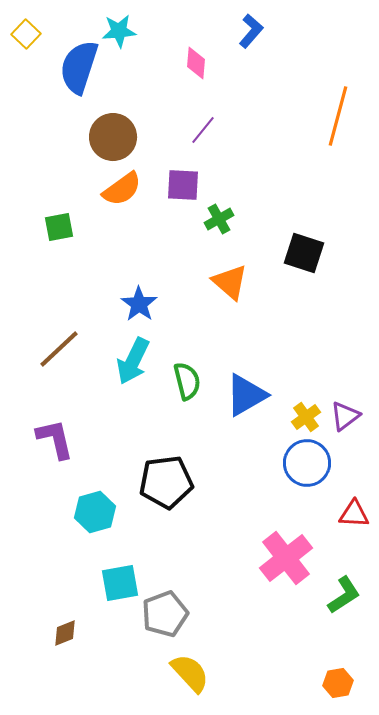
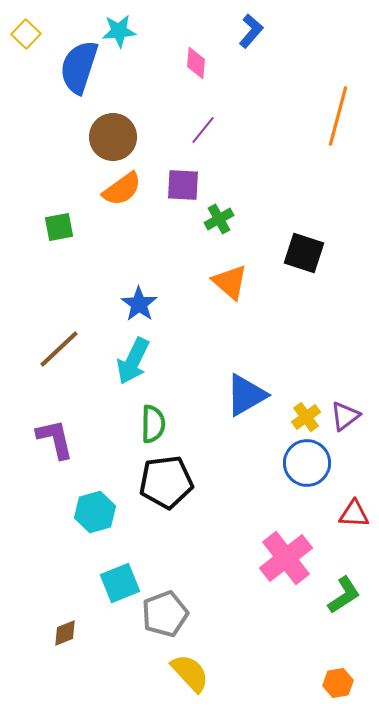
green semicircle: moved 34 px left, 43 px down; rotated 15 degrees clockwise
cyan square: rotated 12 degrees counterclockwise
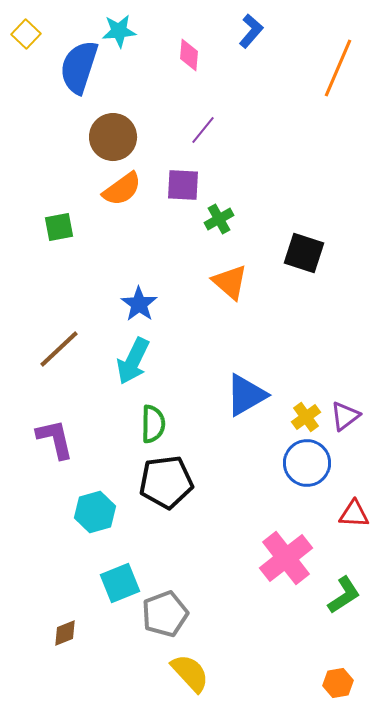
pink diamond: moved 7 px left, 8 px up
orange line: moved 48 px up; rotated 8 degrees clockwise
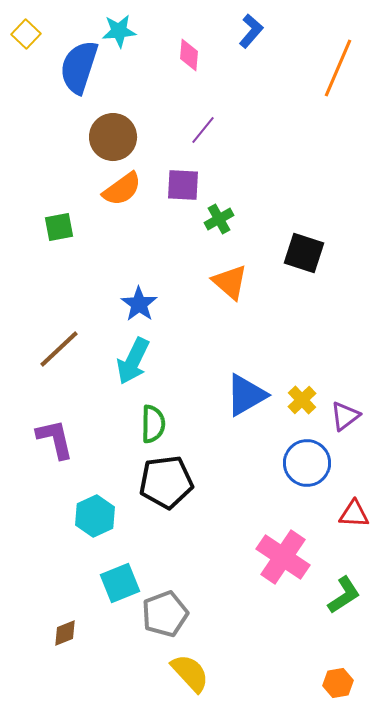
yellow cross: moved 4 px left, 17 px up; rotated 8 degrees counterclockwise
cyan hexagon: moved 4 px down; rotated 9 degrees counterclockwise
pink cross: moved 3 px left, 1 px up; rotated 18 degrees counterclockwise
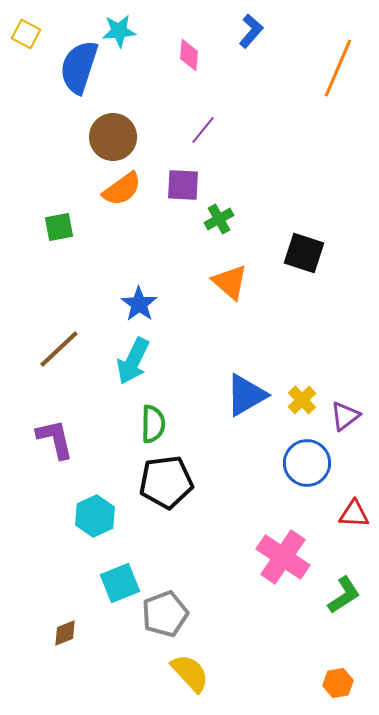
yellow square: rotated 16 degrees counterclockwise
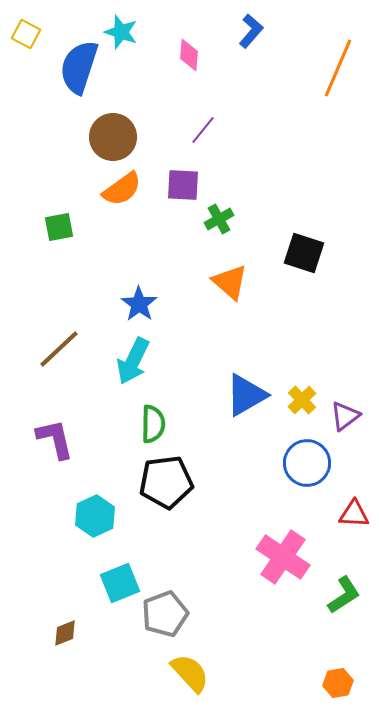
cyan star: moved 2 px right, 1 px down; rotated 24 degrees clockwise
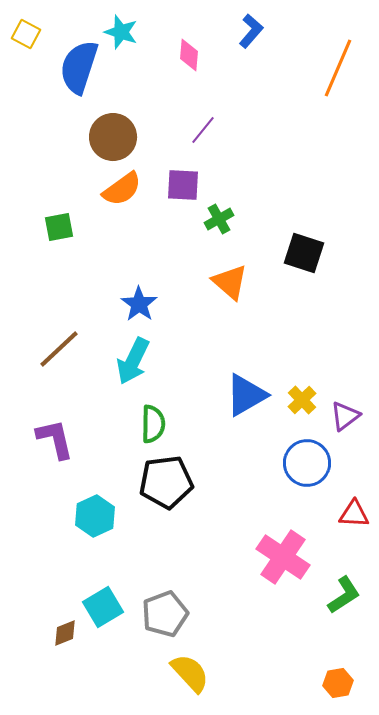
cyan square: moved 17 px left, 24 px down; rotated 9 degrees counterclockwise
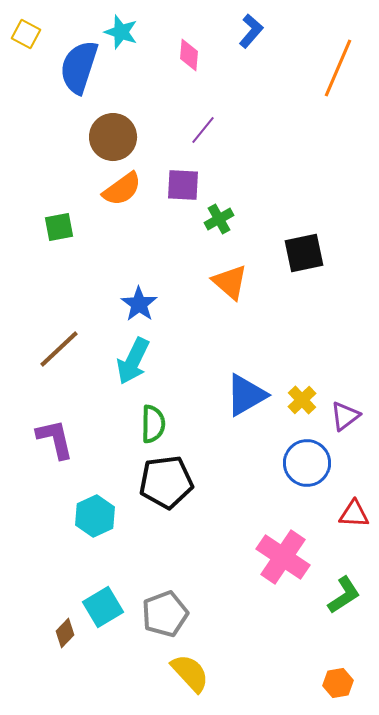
black square: rotated 30 degrees counterclockwise
brown diamond: rotated 24 degrees counterclockwise
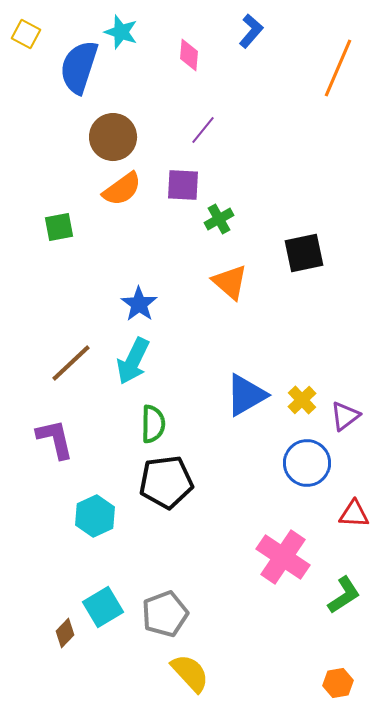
brown line: moved 12 px right, 14 px down
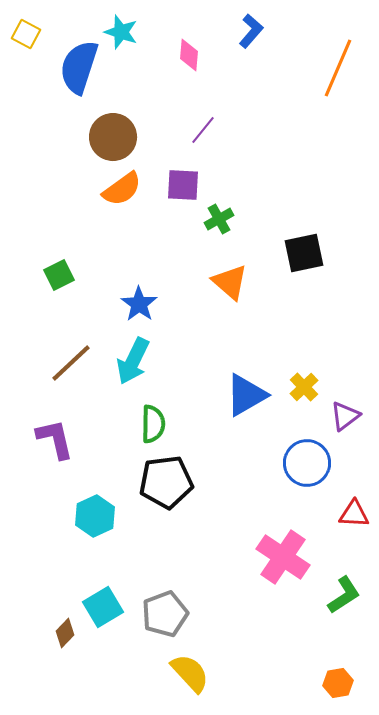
green square: moved 48 px down; rotated 16 degrees counterclockwise
yellow cross: moved 2 px right, 13 px up
